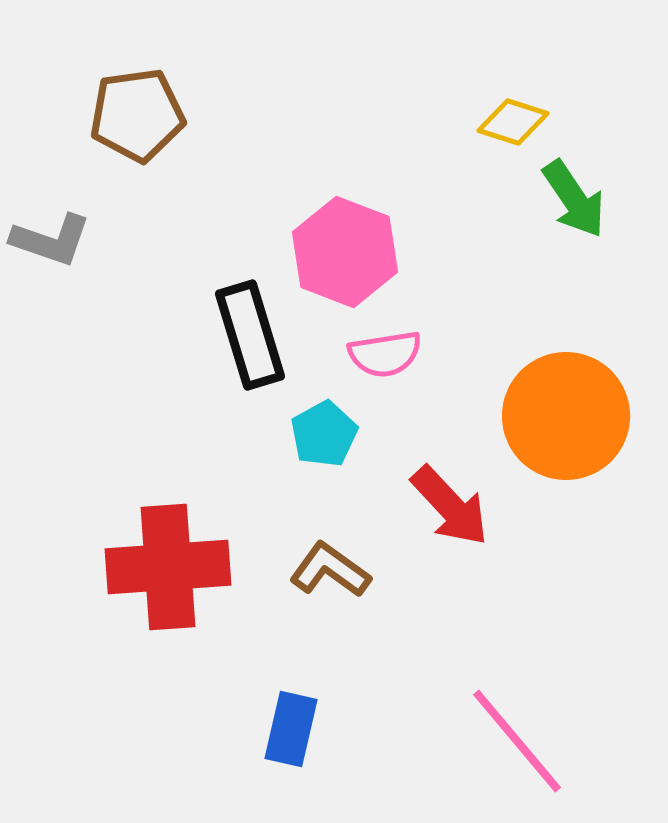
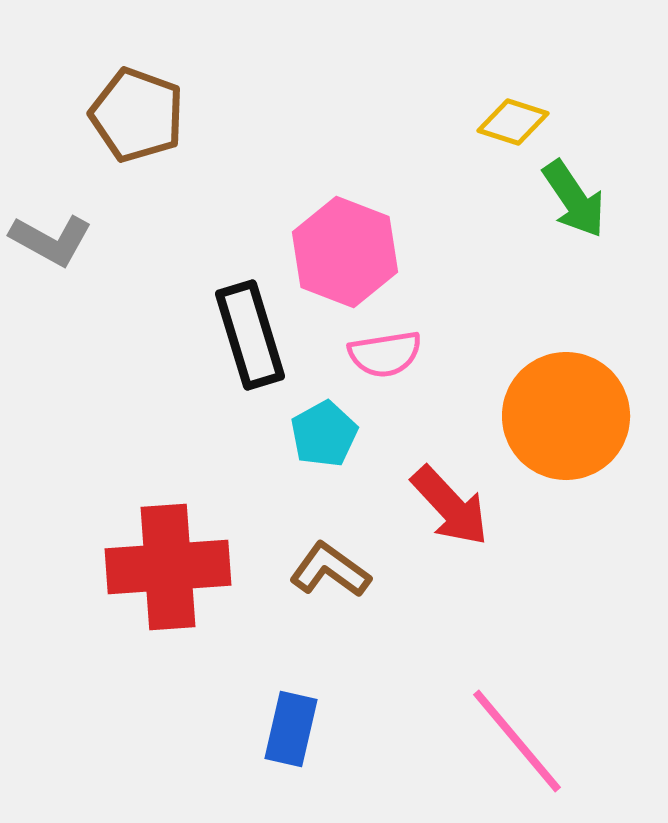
brown pentagon: rotated 28 degrees clockwise
gray L-shape: rotated 10 degrees clockwise
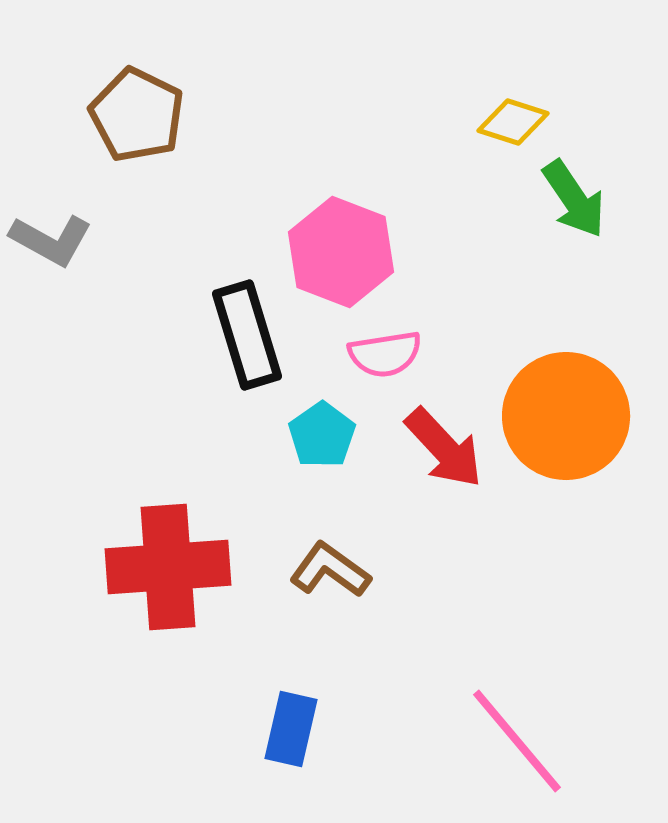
brown pentagon: rotated 6 degrees clockwise
pink hexagon: moved 4 px left
black rectangle: moved 3 px left
cyan pentagon: moved 2 px left, 1 px down; rotated 6 degrees counterclockwise
red arrow: moved 6 px left, 58 px up
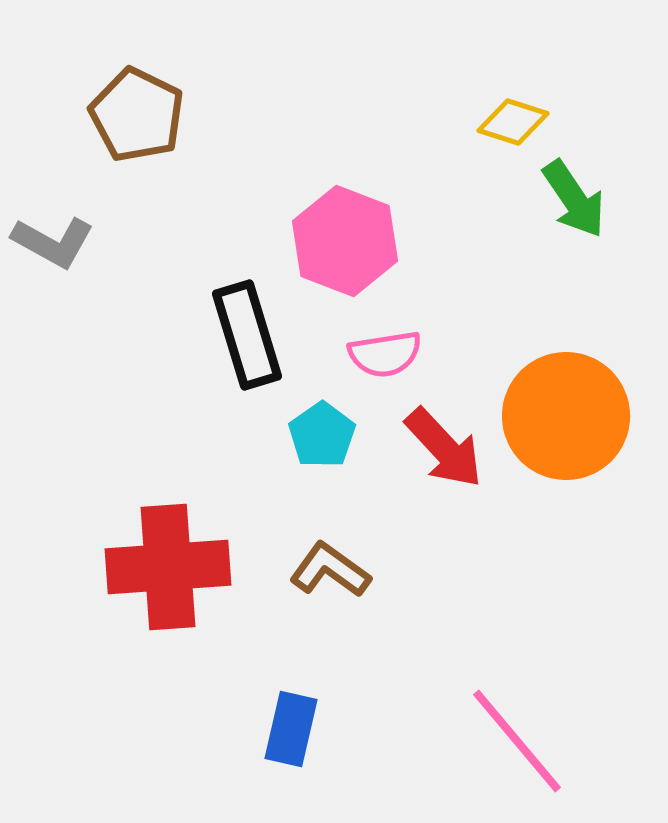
gray L-shape: moved 2 px right, 2 px down
pink hexagon: moved 4 px right, 11 px up
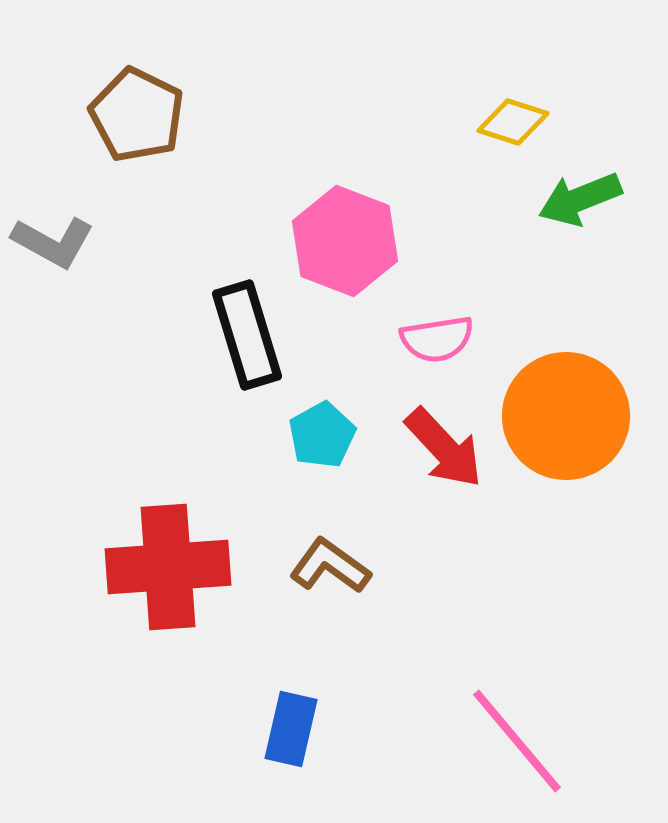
green arrow: moved 6 px right; rotated 102 degrees clockwise
pink semicircle: moved 52 px right, 15 px up
cyan pentagon: rotated 6 degrees clockwise
brown L-shape: moved 4 px up
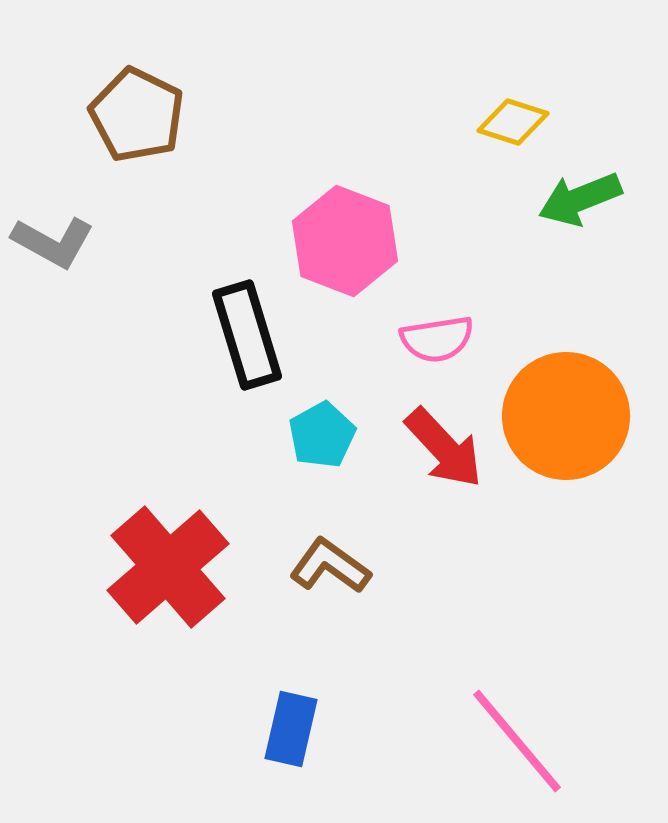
red cross: rotated 37 degrees counterclockwise
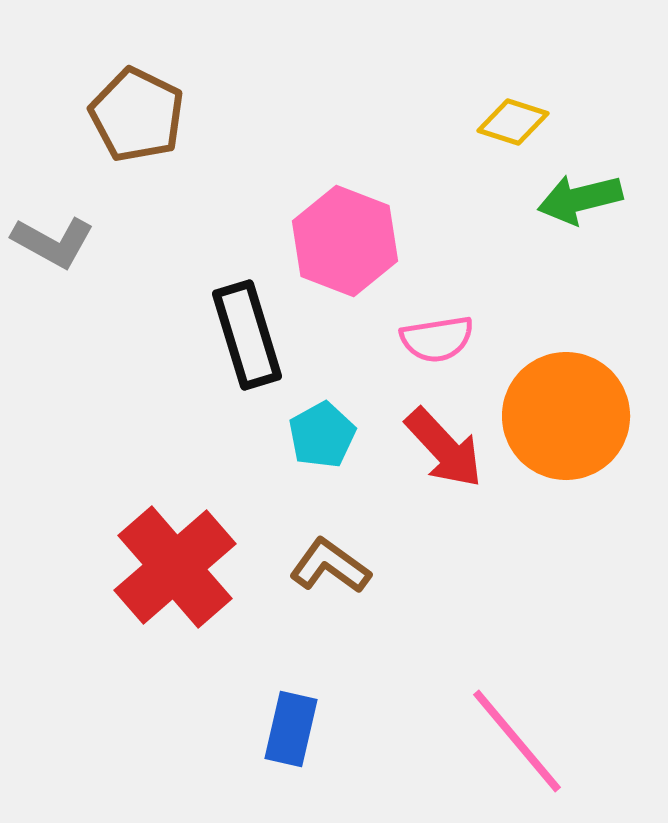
green arrow: rotated 8 degrees clockwise
red cross: moved 7 px right
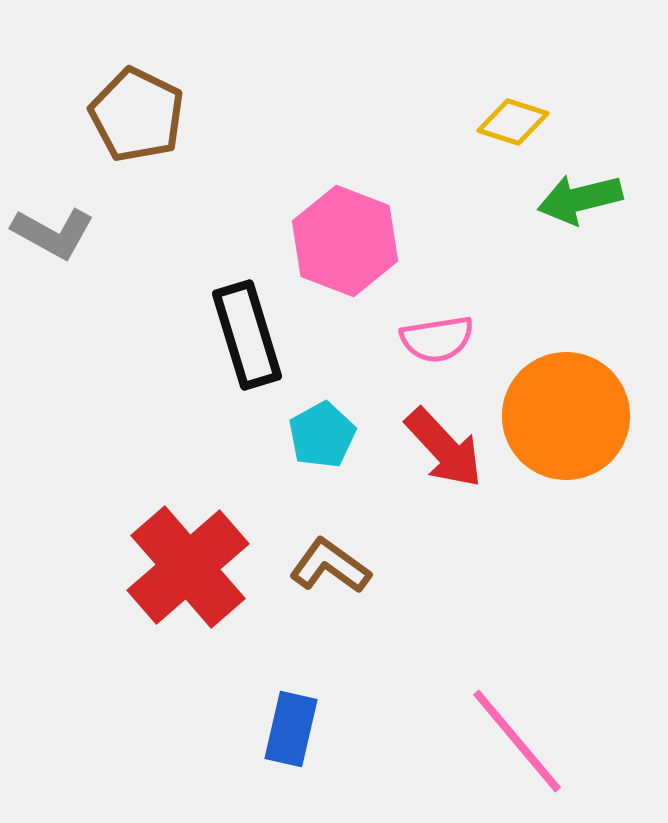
gray L-shape: moved 9 px up
red cross: moved 13 px right
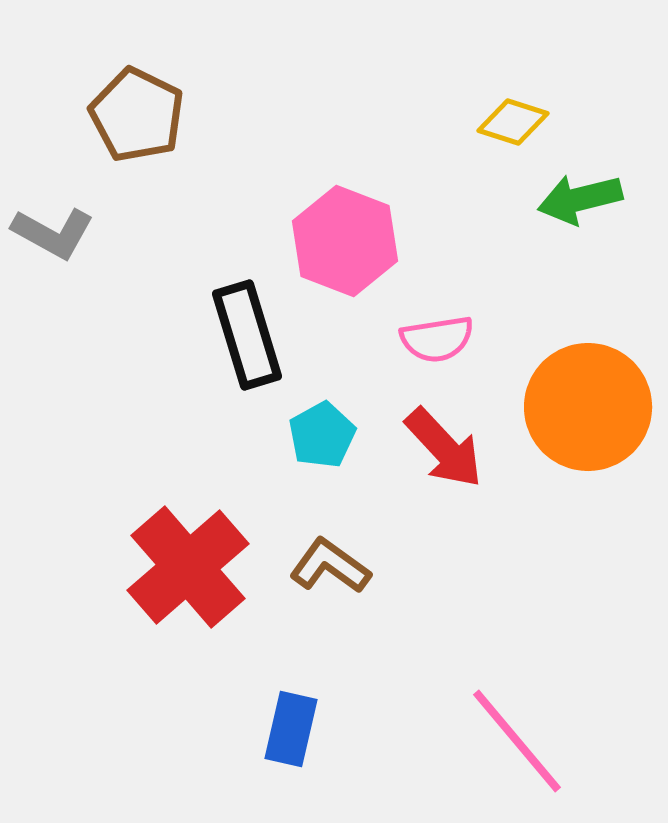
orange circle: moved 22 px right, 9 px up
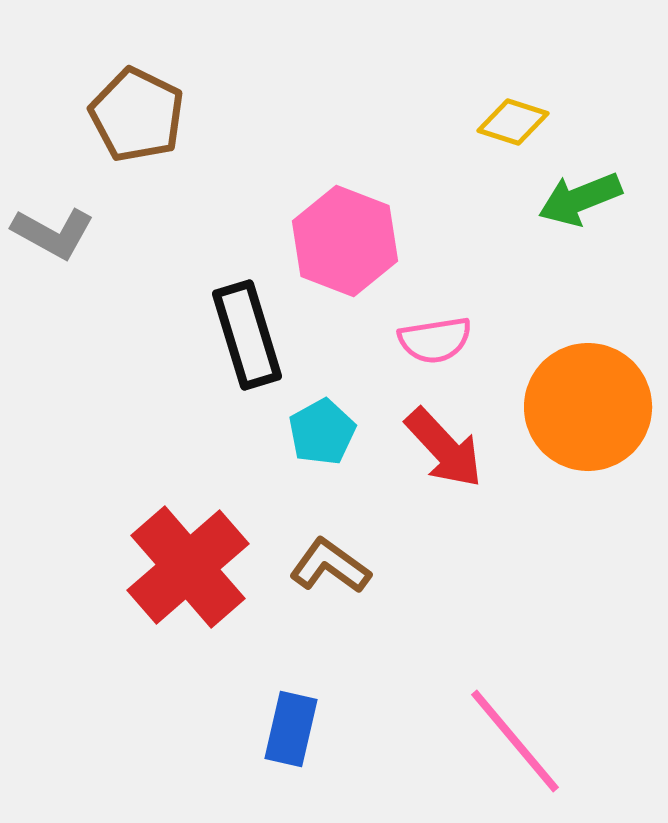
green arrow: rotated 8 degrees counterclockwise
pink semicircle: moved 2 px left, 1 px down
cyan pentagon: moved 3 px up
pink line: moved 2 px left
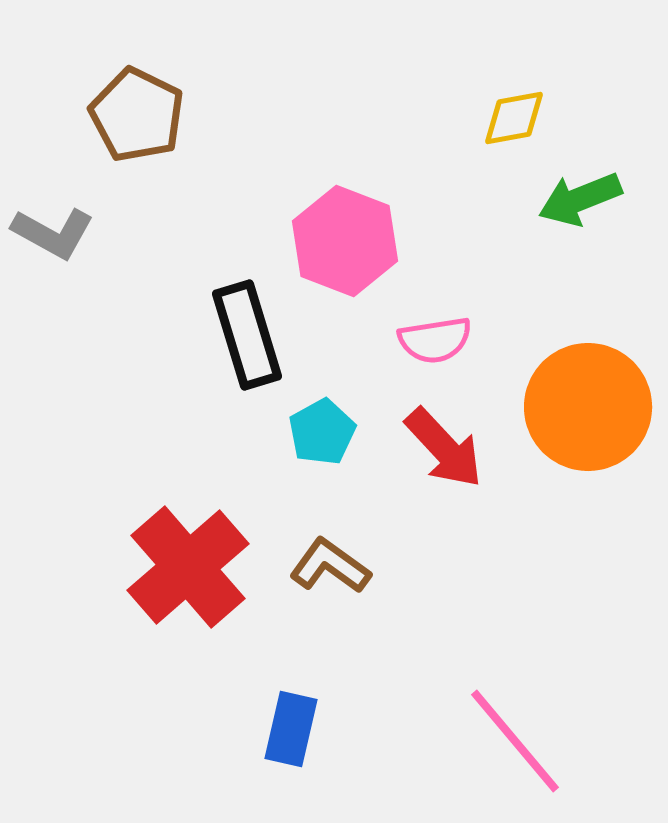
yellow diamond: moved 1 px right, 4 px up; rotated 28 degrees counterclockwise
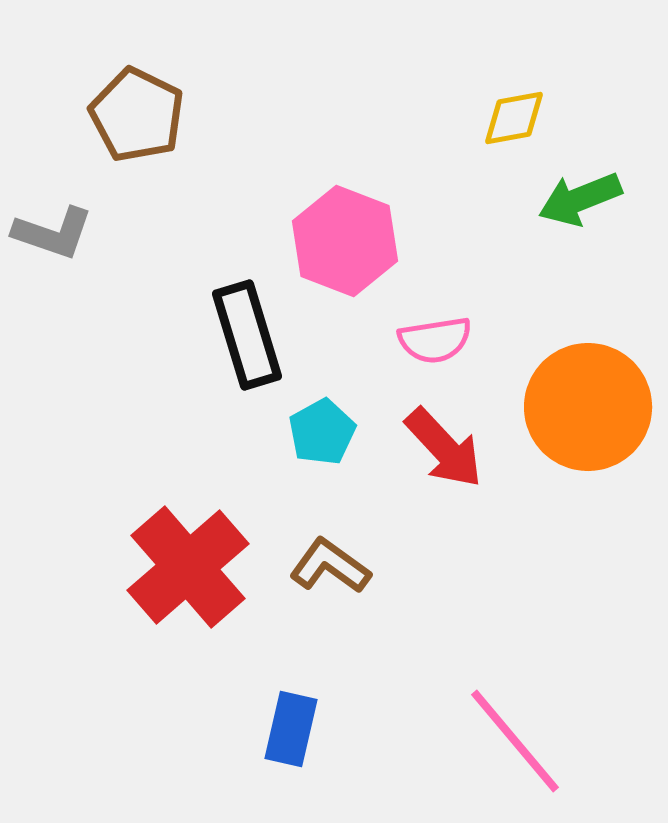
gray L-shape: rotated 10 degrees counterclockwise
